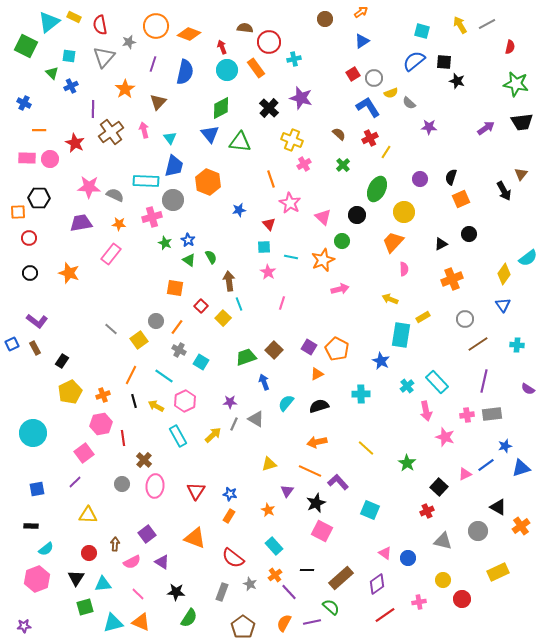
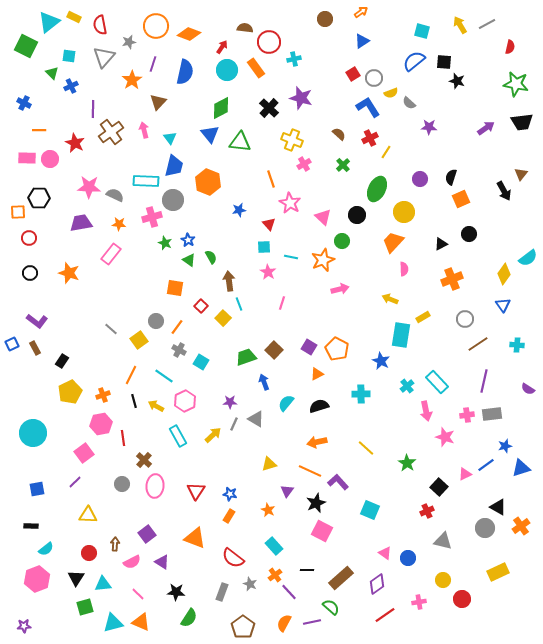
red arrow at (222, 47): rotated 56 degrees clockwise
orange star at (125, 89): moved 7 px right, 9 px up
gray circle at (478, 531): moved 7 px right, 3 px up
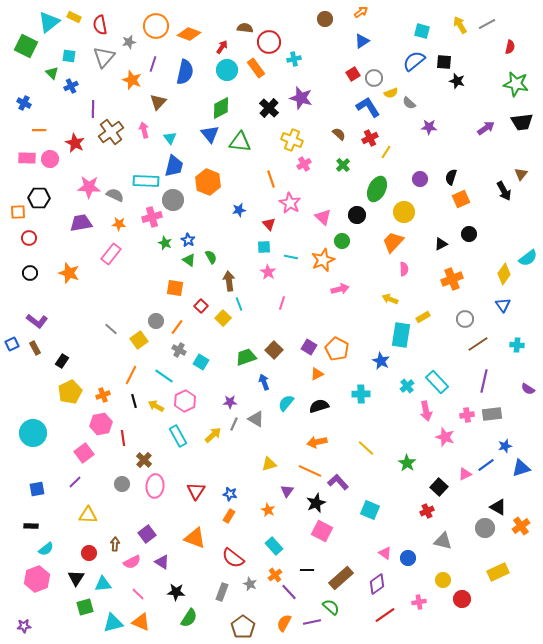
orange star at (132, 80): rotated 18 degrees counterclockwise
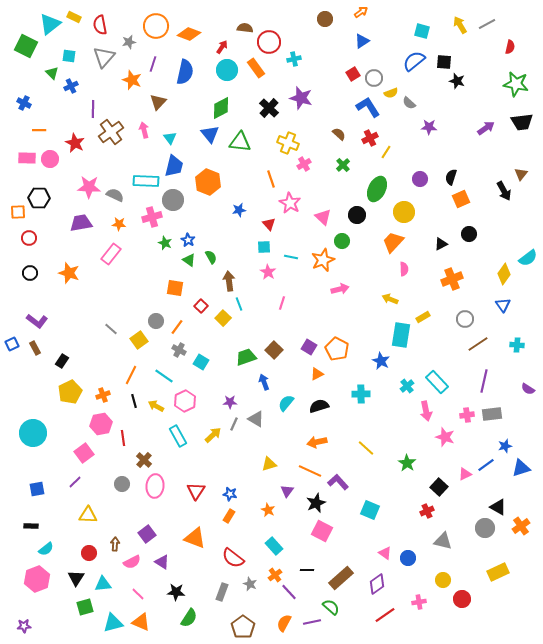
cyan triangle at (49, 22): moved 1 px right, 2 px down
yellow cross at (292, 140): moved 4 px left, 3 px down
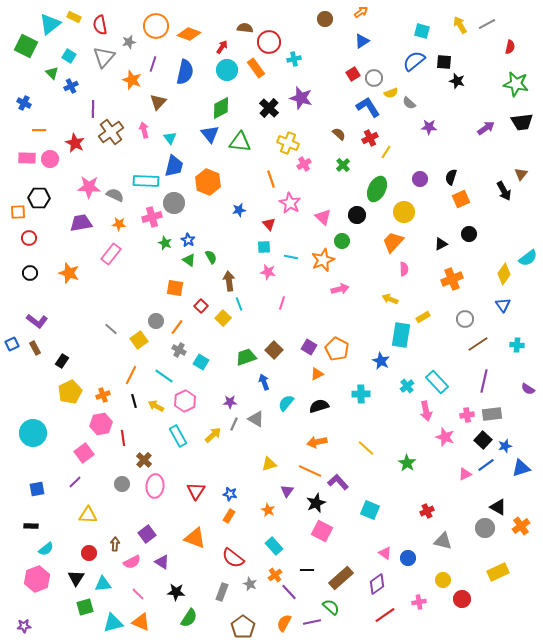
cyan square at (69, 56): rotated 24 degrees clockwise
gray circle at (173, 200): moved 1 px right, 3 px down
pink star at (268, 272): rotated 21 degrees counterclockwise
black square at (439, 487): moved 44 px right, 47 px up
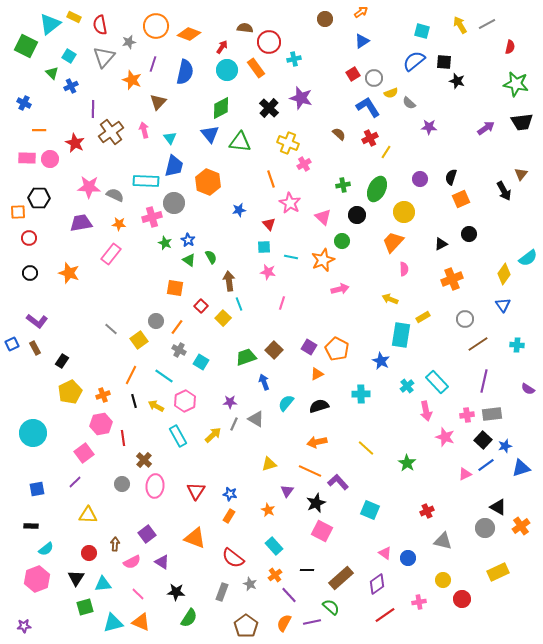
green cross at (343, 165): moved 20 px down; rotated 32 degrees clockwise
purple line at (289, 592): moved 3 px down
brown pentagon at (243, 627): moved 3 px right, 1 px up
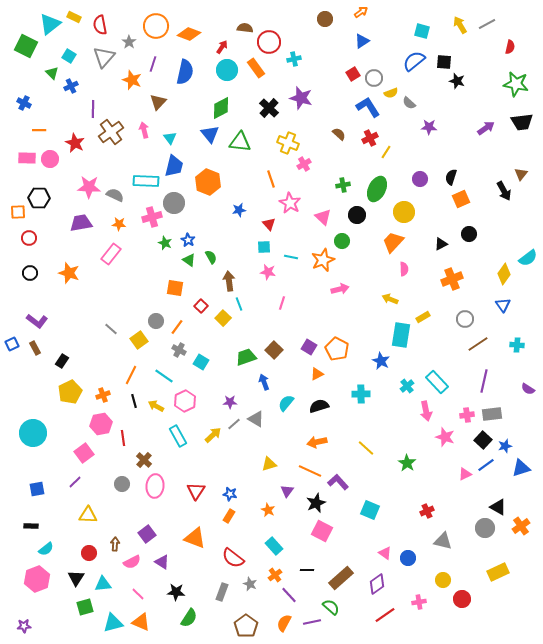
gray star at (129, 42): rotated 24 degrees counterclockwise
gray line at (234, 424): rotated 24 degrees clockwise
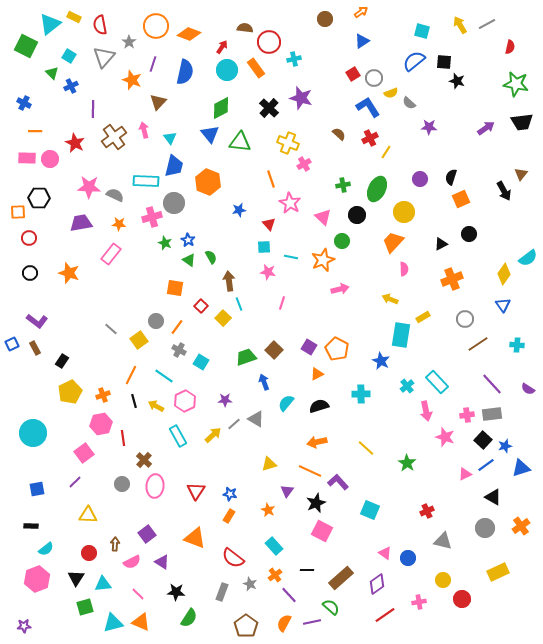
orange line at (39, 130): moved 4 px left, 1 px down
brown cross at (111, 132): moved 3 px right, 5 px down
purple line at (484, 381): moved 8 px right, 3 px down; rotated 55 degrees counterclockwise
purple star at (230, 402): moved 5 px left, 2 px up
black triangle at (498, 507): moved 5 px left, 10 px up
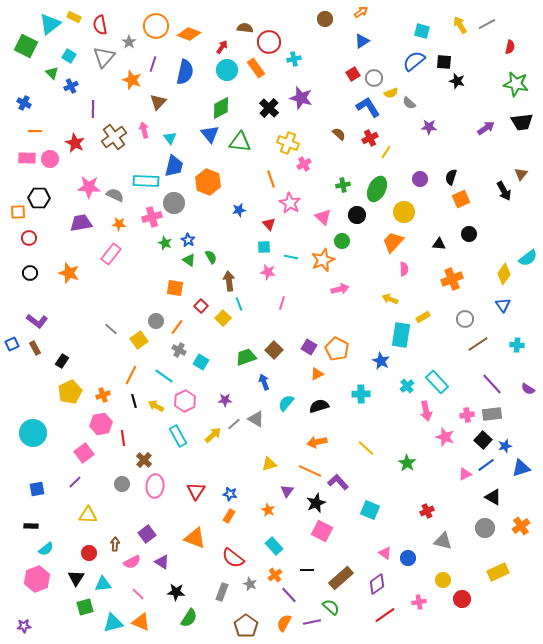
black triangle at (441, 244): moved 2 px left; rotated 32 degrees clockwise
